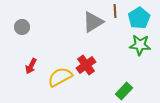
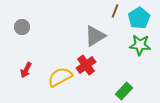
brown line: rotated 24 degrees clockwise
gray triangle: moved 2 px right, 14 px down
red arrow: moved 5 px left, 4 px down
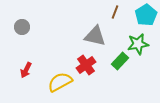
brown line: moved 1 px down
cyan pentagon: moved 7 px right, 3 px up
gray triangle: rotated 45 degrees clockwise
green star: moved 2 px left, 1 px up; rotated 15 degrees counterclockwise
yellow semicircle: moved 5 px down
green rectangle: moved 4 px left, 30 px up
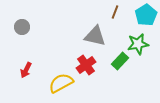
yellow semicircle: moved 1 px right, 1 px down
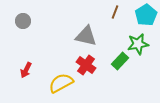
gray circle: moved 1 px right, 6 px up
gray triangle: moved 9 px left
red cross: rotated 18 degrees counterclockwise
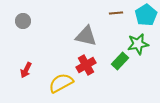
brown line: moved 1 px right, 1 px down; rotated 64 degrees clockwise
red cross: rotated 24 degrees clockwise
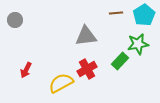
cyan pentagon: moved 2 px left
gray circle: moved 8 px left, 1 px up
gray triangle: rotated 20 degrees counterclockwise
red cross: moved 1 px right, 4 px down
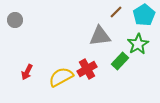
brown line: moved 1 px up; rotated 40 degrees counterclockwise
gray triangle: moved 14 px right
green star: rotated 20 degrees counterclockwise
red arrow: moved 1 px right, 2 px down
yellow semicircle: moved 6 px up
